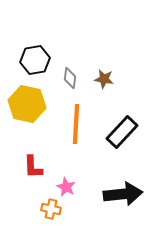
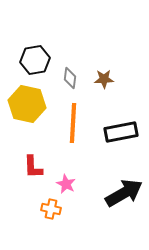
brown star: rotated 12 degrees counterclockwise
orange line: moved 3 px left, 1 px up
black rectangle: moved 1 px left; rotated 36 degrees clockwise
pink star: moved 3 px up
black arrow: moved 1 px right, 1 px up; rotated 24 degrees counterclockwise
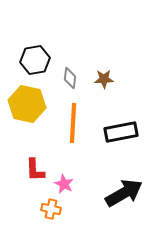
red L-shape: moved 2 px right, 3 px down
pink star: moved 2 px left
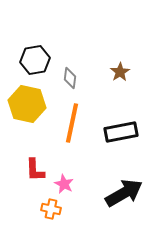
brown star: moved 16 px right, 7 px up; rotated 30 degrees counterclockwise
orange line: moved 1 px left; rotated 9 degrees clockwise
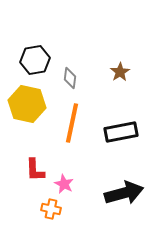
black arrow: rotated 15 degrees clockwise
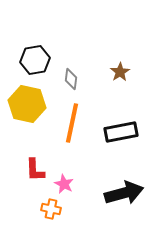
gray diamond: moved 1 px right, 1 px down
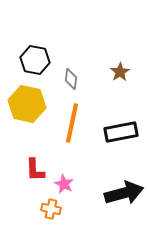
black hexagon: rotated 20 degrees clockwise
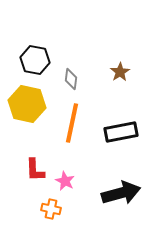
pink star: moved 1 px right, 3 px up
black arrow: moved 3 px left
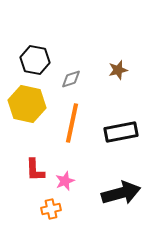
brown star: moved 2 px left, 2 px up; rotated 18 degrees clockwise
gray diamond: rotated 65 degrees clockwise
pink star: rotated 24 degrees clockwise
orange cross: rotated 24 degrees counterclockwise
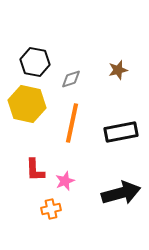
black hexagon: moved 2 px down
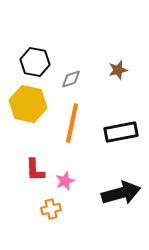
yellow hexagon: moved 1 px right
